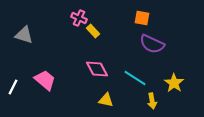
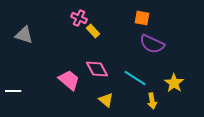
pink trapezoid: moved 24 px right
white line: moved 4 px down; rotated 63 degrees clockwise
yellow triangle: rotated 28 degrees clockwise
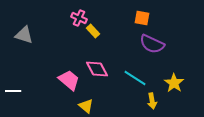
yellow triangle: moved 20 px left, 6 px down
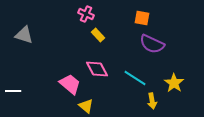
pink cross: moved 7 px right, 4 px up
yellow rectangle: moved 5 px right, 4 px down
pink trapezoid: moved 1 px right, 4 px down
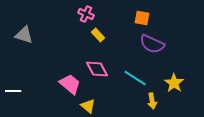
yellow triangle: moved 2 px right
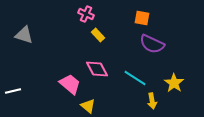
white line: rotated 14 degrees counterclockwise
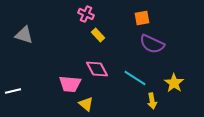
orange square: rotated 21 degrees counterclockwise
pink trapezoid: rotated 145 degrees clockwise
yellow triangle: moved 2 px left, 2 px up
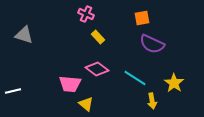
yellow rectangle: moved 2 px down
pink diamond: rotated 25 degrees counterclockwise
